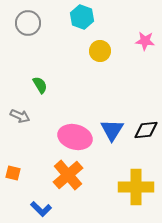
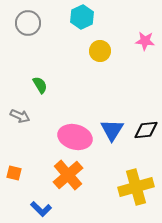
cyan hexagon: rotated 15 degrees clockwise
orange square: moved 1 px right
yellow cross: rotated 16 degrees counterclockwise
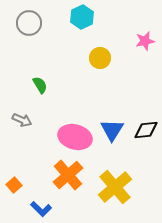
gray circle: moved 1 px right
pink star: rotated 18 degrees counterclockwise
yellow circle: moved 7 px down
gray arrow: moved 2 px right, 4 px down
orange square: moved 12 px down; rotated 35 degrees clockwise
yellow cross: moved 21 px left; rotated 24 degrees counterclockwise
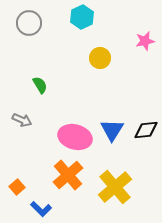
orange square: moved 3 px right, 2 px down
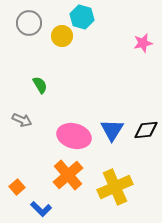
cyan hexagon: rotated 20 degrees counterclockwise
pink star: moved 2 px left, 2 px down
yellow circle: moved 38 px left, 22 px up
pink ellipse: moved 1 px left, 1 px up
yellow cross: rotated 16 degrees clockwise
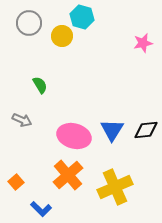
orange square: moved 1 px left, 5 px up
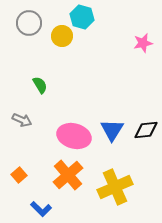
orange square: moved 3 px right, 7 px up
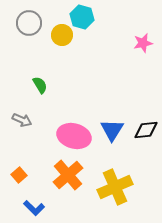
yellow circle: moved 1 px up
blue L-shape: moved 7 px left, 1 px up
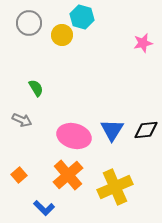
green semicircle: moved 4 px left, 3 px down
blue L-shape: moved 10 px right
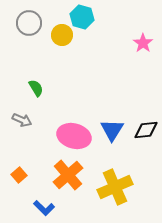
pink star: rotated 24 degrees counterclockwise
